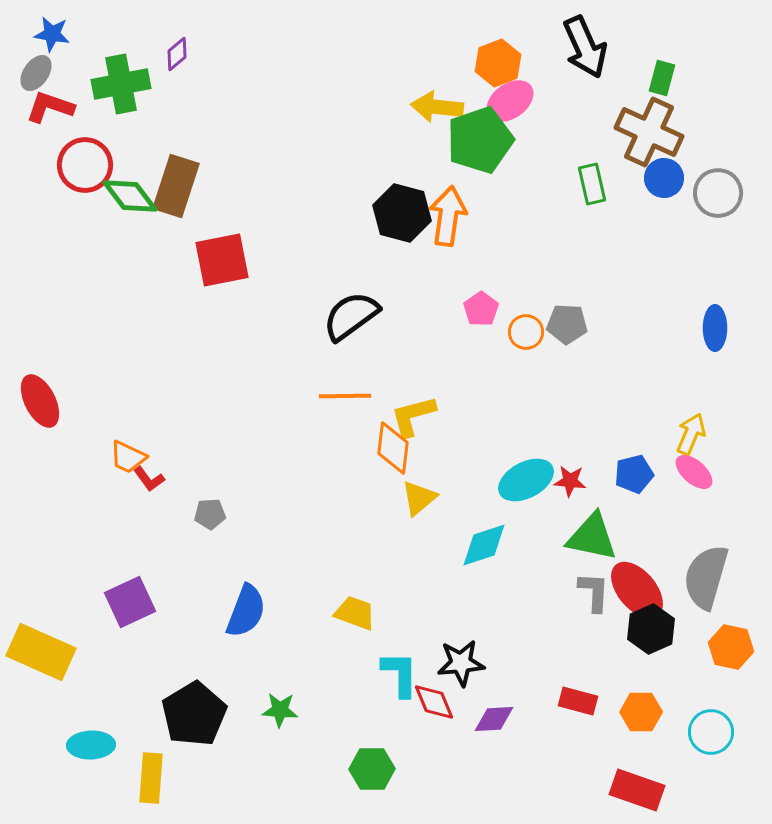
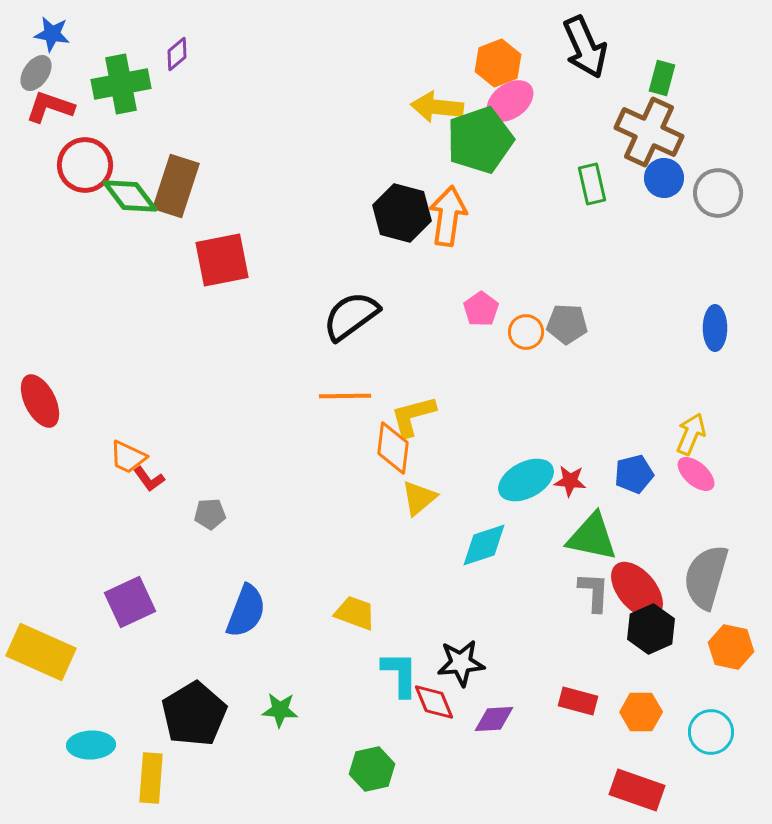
pink ellipse at (694, 472): moved 2 px right, 2 px down
green hexagon at (372, 769): rotated 12 degrees counterclockwise
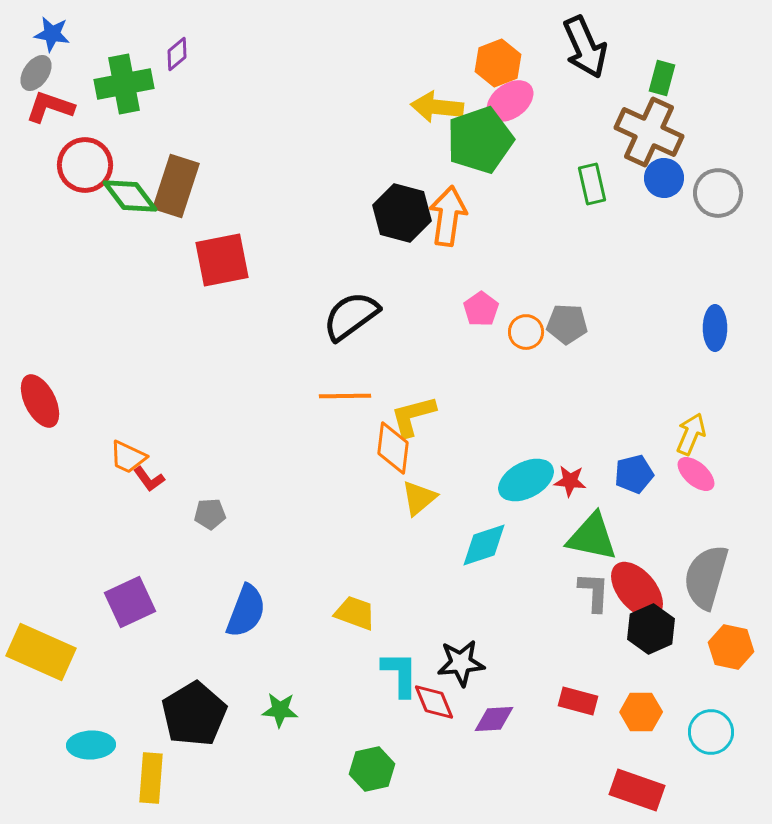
green cross at (121, 84): moved 3 px right
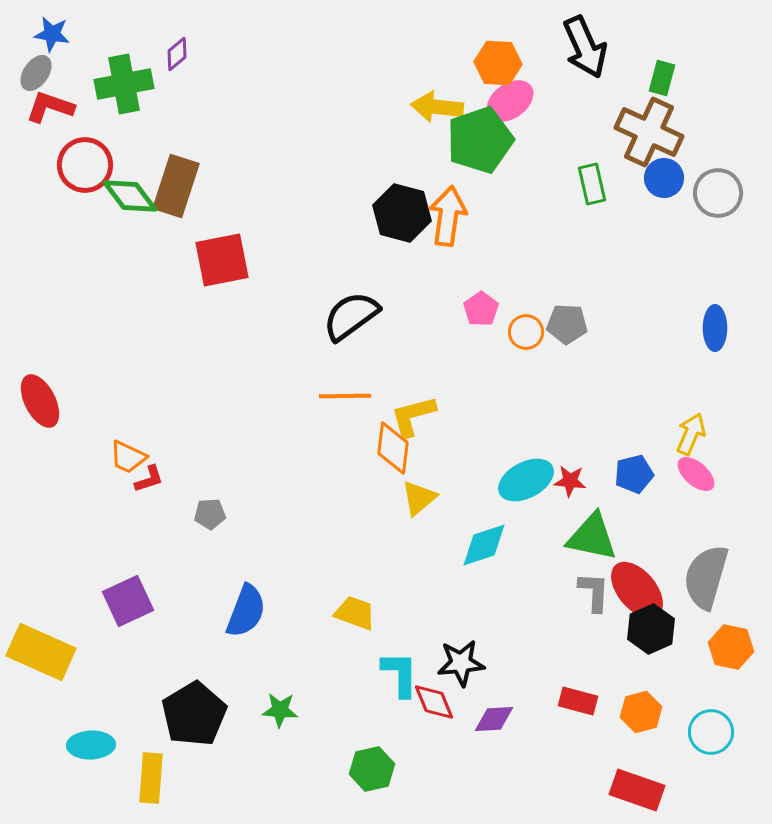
orange hexagon at (498, 63): rotated 24 degrees clockwise
red L-shape at (149, 479): rotated 72 degrees counterclockwise
purple square at (130, 602): moved 2 px left, 1 px up
orange hexagon at (641, 712): rotated 15 degrees counterclockwise
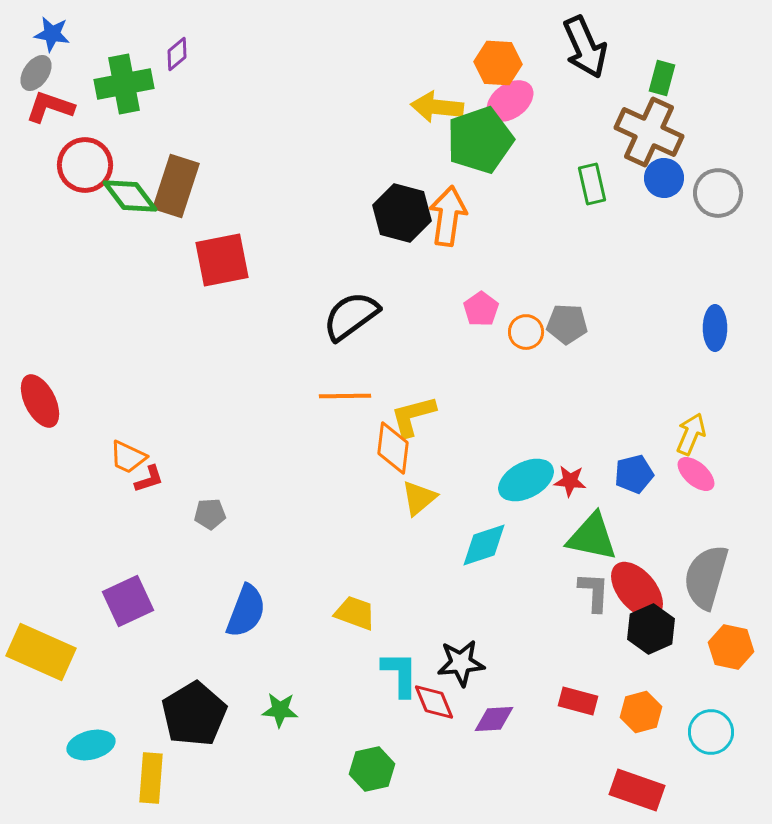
cyan ellipse at (91, 745): rotated 12 degrees counterclockwise
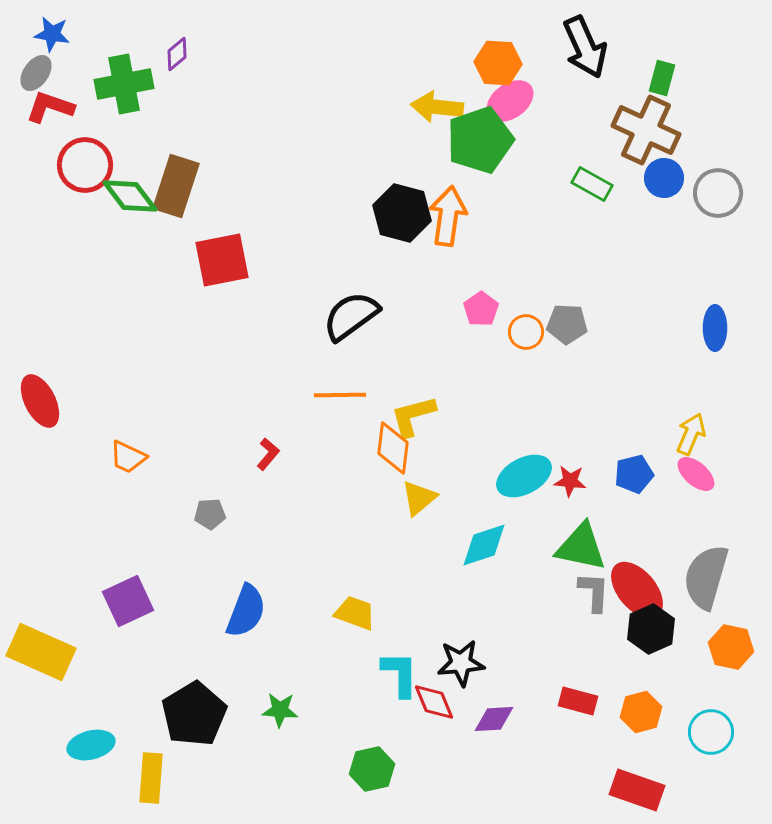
brown cross at (649, 132): moved 3 px left, 2 px up
green rectangle at (592, 184): rotated 48 degrees counterclockwise
orange line at (345, 396): moved 5 px left, 1 px up
red L-shape at (149, 479): moved 119 px right, 25 px up; rotated 32 degrees counterclockwise
cyan ellipse at (526, 480): moved 2 px left, 4 px up
green triangle at (592, 537): moved 11 px left, 10 px down
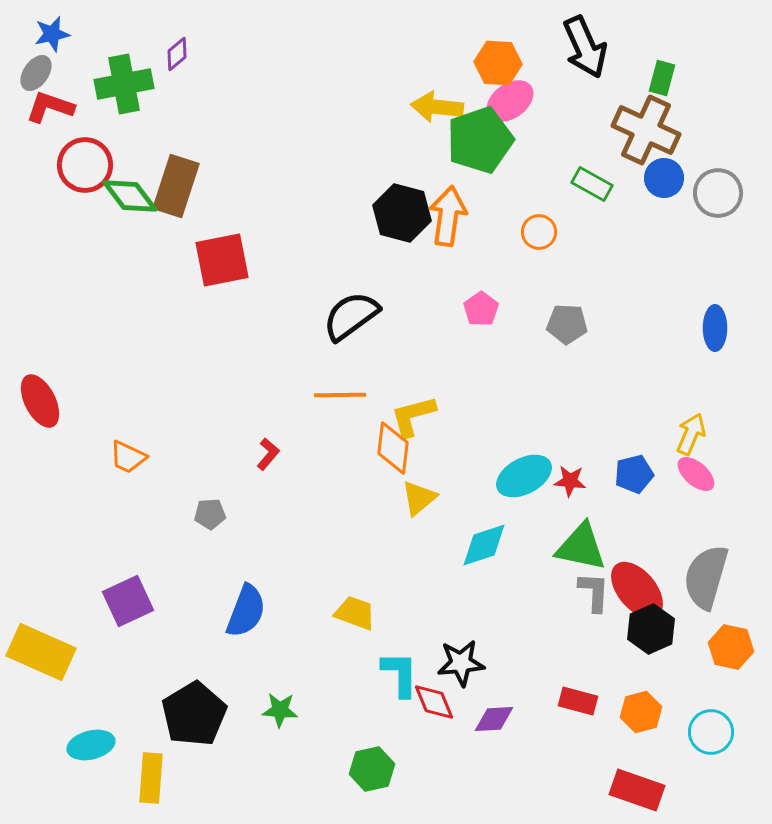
blue star at (52, 34): rotated 21 degrees counterclockwise
orange circle at (526, 332): moved 13 px right, 100 px up
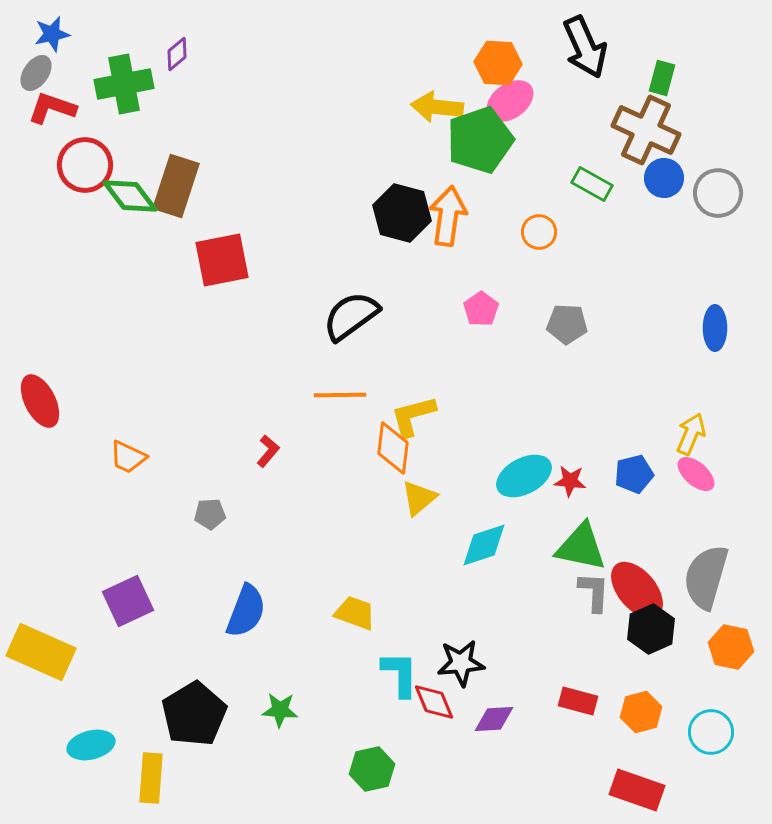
red L-shape at (50, 107): moved 2 px right, 1 px down
red L-shape at (268, 454): moved 3 px up
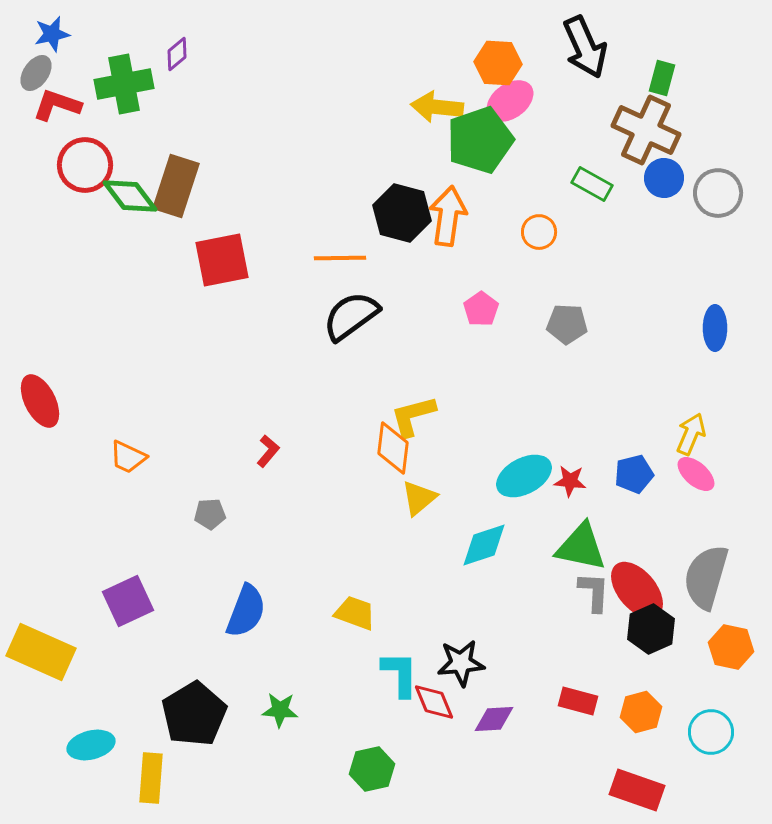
red L-shape at (52, 108): moved 5 px right, 3 px up
orange line at (340, 395): moved 137 px up
